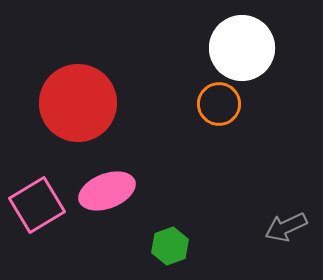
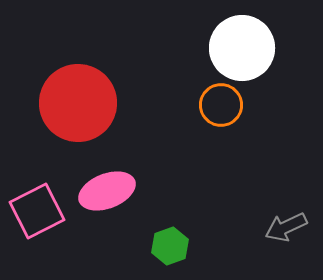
orange circle: moved 2 px right, 1 px down
pink square: moved 6 px down; rotated 4 degrees clockwise
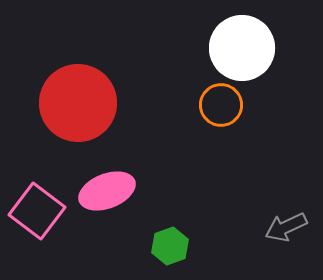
pink square: rotated 26 degrees counterclockwise
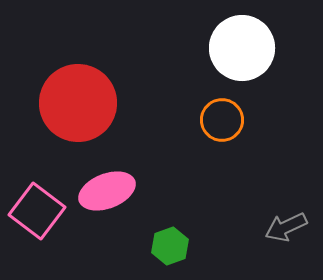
orange circle: moved 1 px right, 15 px down
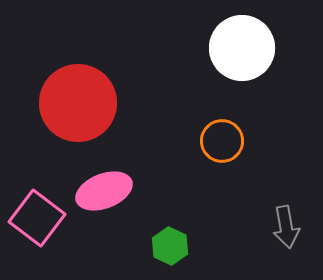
orange circle: moved 21 px down
pink ellipse: moved 3 px left
pink square: moved 7 px down
gray arrow: rotated 75 degrees counterclockwise
green hexagon: rotated 15 degrees counterclockwise
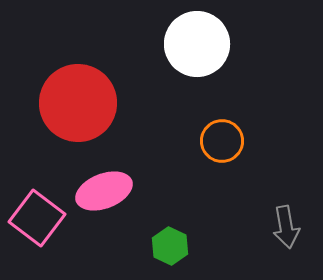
white circle: moved 45 px left, 4 px up
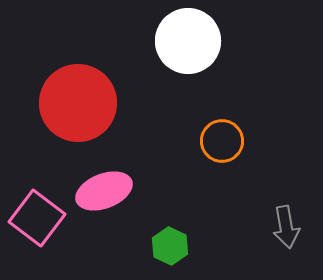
white circle: moved 9 px left, 3 px up
